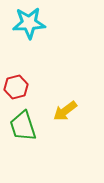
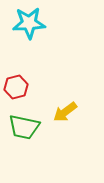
yellow arrow: moved 1 px down
green trapezoid: moved 1 px right, 1 px down; rotated 60 degrees counterclockwise
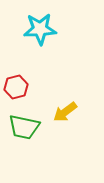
cyan star: moved 11 px right, 6 px down
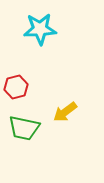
green trapezoid: moved 1 px down
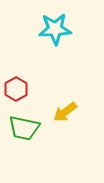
cyan star: moved 15 px right
red hexagon: moved 2 px down; rotated 15 degrees counterclockwise
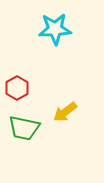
red hexagon: moved 1 px right, 1 px up
